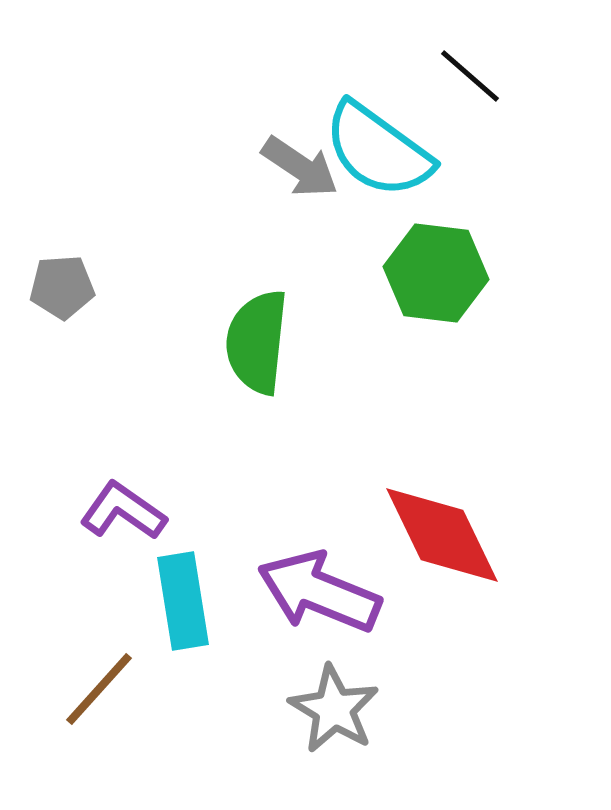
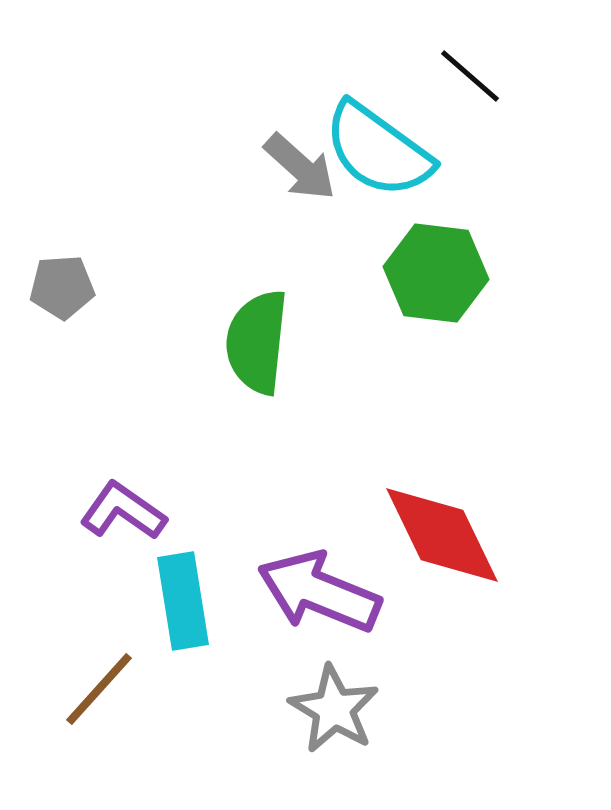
gray arrow: rotated 8 degrees clockwise
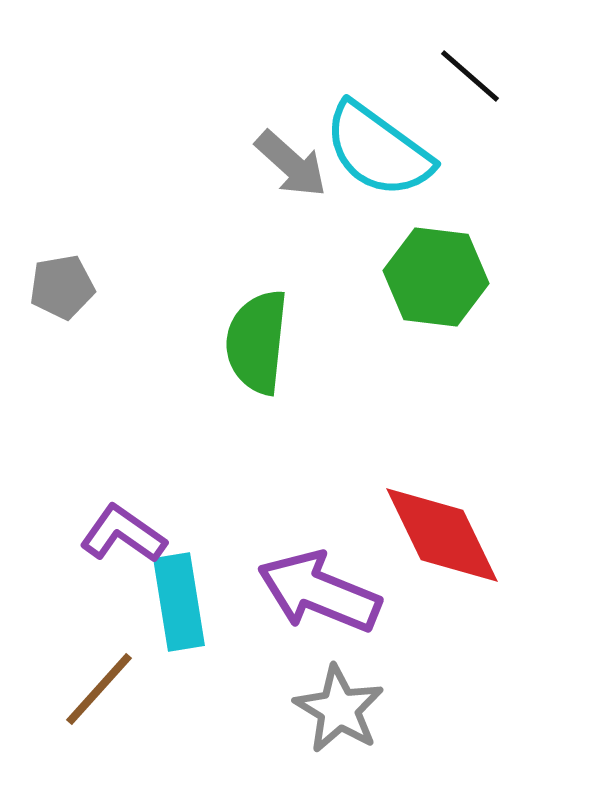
gray arrow: moved 9 px left, 3 px up
green hexagon: moved 4 px down
gray pentagon: rotated 6 degrees counterclockwise
purple L-shape: moved 23 px down
cyan rectangle: moved 4 px left, 1 px down
gray star: moved 5 px right
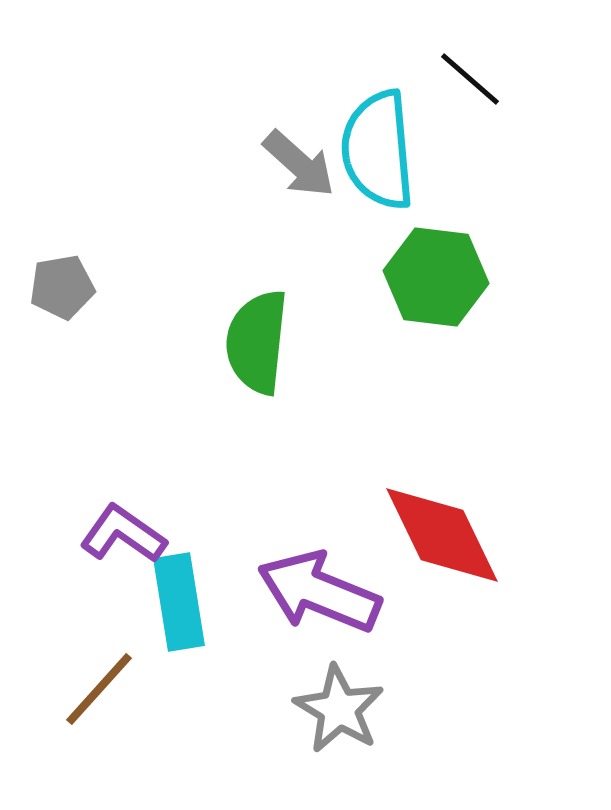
black line: moved 3 px down
cyan semicircle: rotated 49 degrees clockwise
gray arrow: moved 8 px right
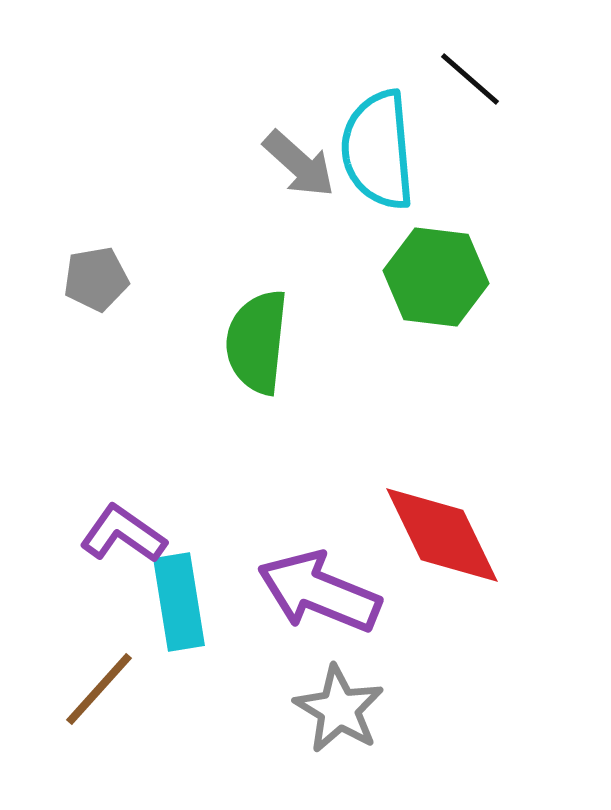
gray pentagon: moved 34 px right, 8 px up
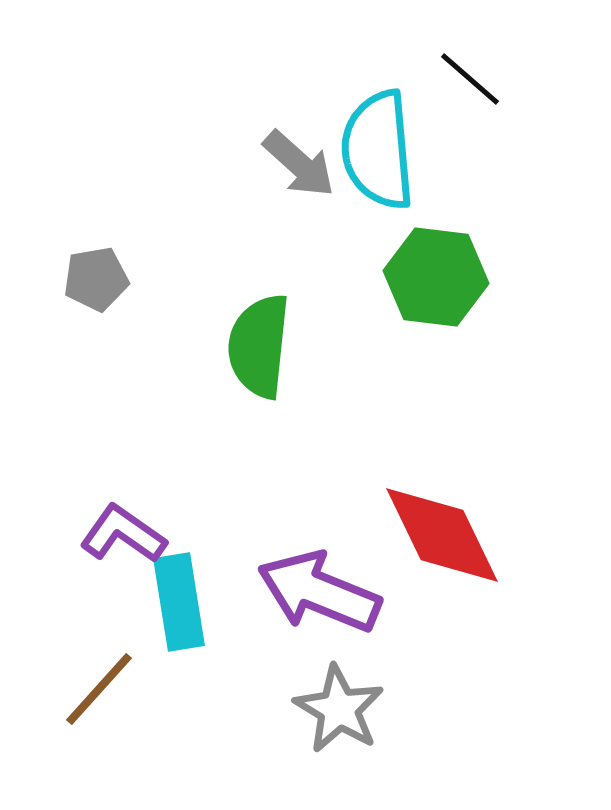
green semicircle: moved 2 px right, 4 px down
